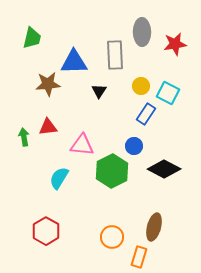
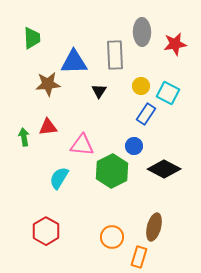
green trapezoid: rotated 15 degrees counterclockwise
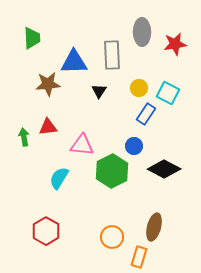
gray rectangle: moved 3 px left
yellow circle: moved 2 px left, 2 px down
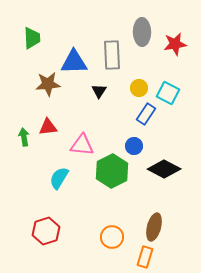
red hexagon: rotated 12 degrees clockwise
orange rectangle: moved 6 px right
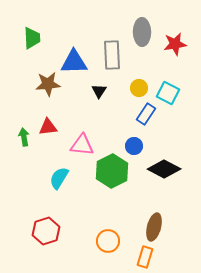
orange circle: moved 4 px left, 4 px down
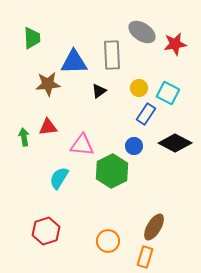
gray ellipse: rotated 56 degrees counterclockwise
black triangle: rotated 21 degrees clockwise
black diamond: moved 11 px right, 26 px up
brown ellipse: rotated 16 degrees clockwise
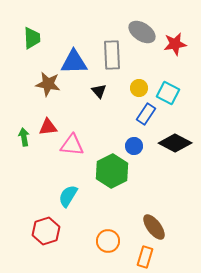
brown star: rotated 15 degrees clockwise
black triangle: rotated 35 degrees counterclockwise
pink triangle: moved 10 px left
cyan semicircle: moved 9 px right, 18 px down
brown ellipse: rotated 68 degrees counterclockwise
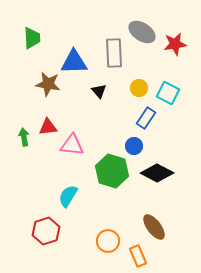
gray rectangle: moved 2 px right, 2 px up
blue rectangle: moved 4 px down
black diamond: moved 18 px left, 30 px down
green hexagon: rotated 16 degrees counterclockwise
orange rectangle: moved 7 px left, 1 px up; rotated 40 degrees counterclockwise
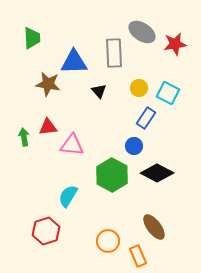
green hexagon: moved 4 px down; rotated 12 degrees clockwise
